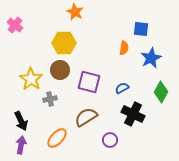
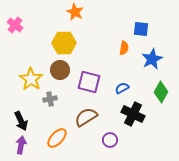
blue star: moved 1 px right, 1 px down
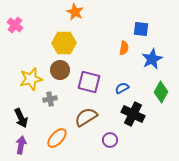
yellow star: rotated 25 degrees clockwise
black arrow: moved 3 px up
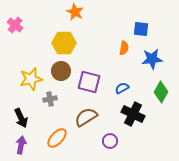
blue star: rotated 20 degrees clockwise
brown circle: moved 1 px right, 1 px down
purple circle: moved 1 px down
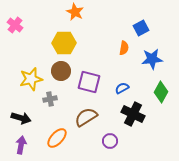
blue square: moved 1 px up; rotated 35 degrees counterclockwise
black arrow: rotated 48 degrees counterclockwise
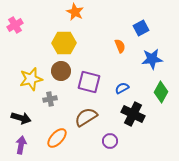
pink cross: rotated 21 degrees clockwise
orange semicircle: moved 4 px left, 2 px up; rotated 32 degrees counterclockwise
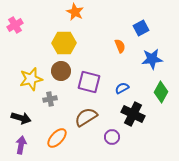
purple circle: moved 2 px right, 4 px up
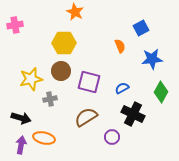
pink cross: rotated 21 degrees clockwise
orange ellipse: moved 13 px left; rotated 60 degrees clockwise
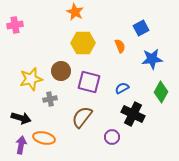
yellow hexagon: moved 19 px right
brown semicircle: moved 4 px left; rotated 20 degrees counterclockwise
